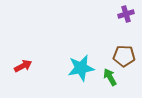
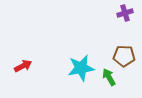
purple cross: moved 1 px left, 1 px up
green arrow: moved 1 px left
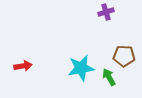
purple cross: moved 19 px left, 1 px up
red arrow: rotated 18 degrees clockwise
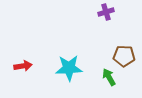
cyan star: moved 12 px left; rotated 8 degrees clockwise
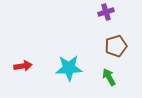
brown pentagon: moved 8 px left, 10 px up; rotated 20 degrees counterclockwise
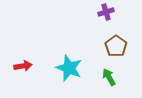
brown pentagon: rotated 20 degrees counterclockwise
cyan star: rotated 24 degrees clockwise
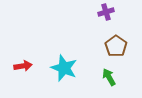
cyan star: moved 5 px left
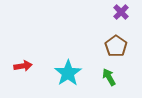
purple cross: moved 15 px right; rotated 28 degrees counterclockwise
cyan star: moved 4 px right, 5 px down; rotated 16 degrees clockwise
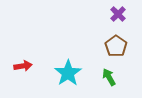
purple cross: moved 3 px left, 2 px down
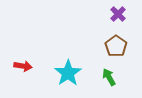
red arrow: rotated 18 degrees clockwise
